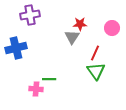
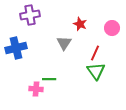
red star: rotated 24 degrees clockwise
gray triangle: moved 8 px left, 6 px down
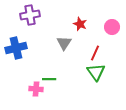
pink circle: moved 1 px up
green triangle: moved 1 px down
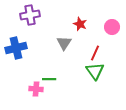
green triangle: moved 1 px left, 1 px up
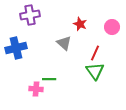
gray triangle: rotated 21 degrees counterclockwise
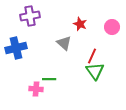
purple cross: moved 1 px down
red line: moved 3 px left, 3 px down
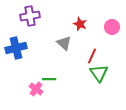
green triangle: moved 4 px right, 2 px down
pink cross: rotated 32 degrees clockwise
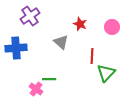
purple cross: rotated 24 degrees counterclockwise
gray triangle: moved 3 px left, 1 px up
blue cross: rotated 10 degrees clockwise
red line: rotated 21 degrees counterclockwise
green triangle: moved 7 px right; rotated 18 degrees clockwise
